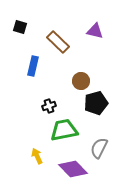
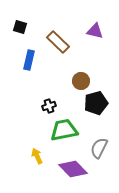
blue rectangle: moved 4 px left, 6 px up
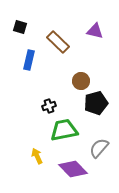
gray semicircle: rotated 15 degrees clockwise
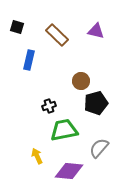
black square: moved 3 px left
purple triangle: moved 1 px right
brown rectangle: moved 1 px left, 7 px up
purple diamond: moved 4 px left, 2 px down; rotated 40 degrees counterclockwise
